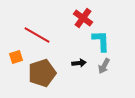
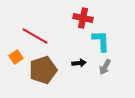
red cross: rotated 24 degrees counterclockwise
red line: moved 2 px left, 1 px down
orange square: rotated 16 degrees counterclockwise
gray arrow: moved 1 px right, 1 px down
brown pentagon: moved 1 px right, 3 px up
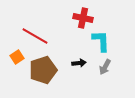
orange square: moved 1 px right
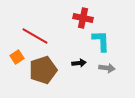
gray arrow: moved 2 px right, 1 px down; rotated 112 degrees counterclockwise
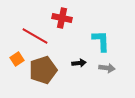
red cross: moved 21 px left
orange square: moved 2 px down
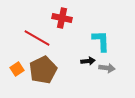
red line: moved 2 px right, 2 px down
orange square: moved 10 px down
black arrow: moved 9 px right, 2 px up
brown pentagon: rotated 8 degrees counterclockwise
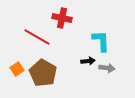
red line: moved 1 px up
brown pentagon: moved 3 px down; rotated 16 degrees counterclockwise
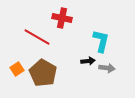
cyan L-shape: rotated 15 degrees clockwise
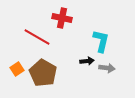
black arrow: moved 1 px left
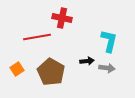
red line: rotated 40 degrees counterclockwise
cyan L-shape: moved 8 px right
brown pentagon: moved 8 px right, 1 px up
